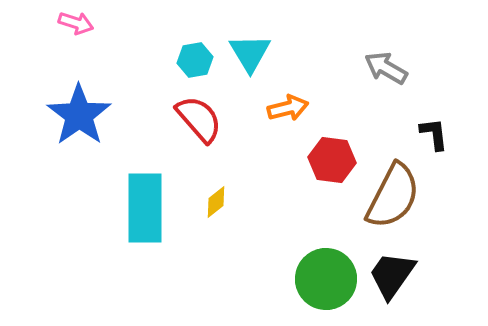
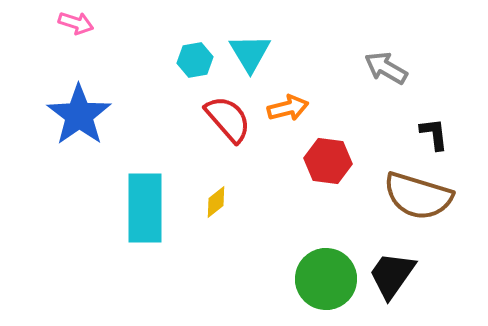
red semicircle: moved 29 px right
red hexagon: moved 4 px left, 1 px down
brown semicircle: moved 25 px right; rotated 80 degrees clockwise
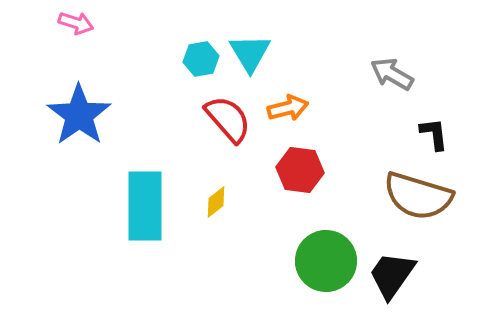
cyan hexagon: moved 6 px right, 1 px up
gray arrow: moved 6 px right, 6 px down
red hexagon: moved 28 px left, 9 px down
cyan rectangle: moved 2 px up
green circle: moved 18 px up
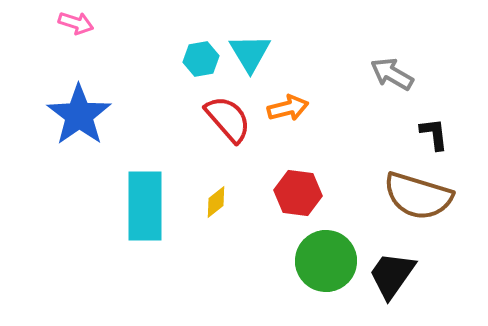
red hexagon: moved 2 px left, 23 px down
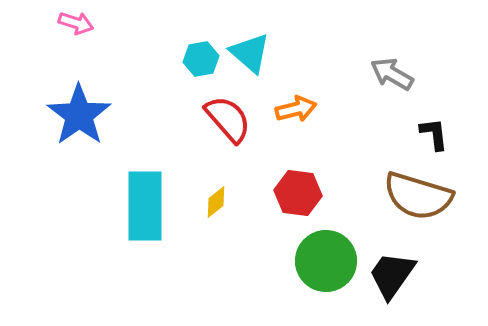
cyan triangle: rotated 18 degrees counterclockwise
orange arrow: moved 8 px right, 1 px down
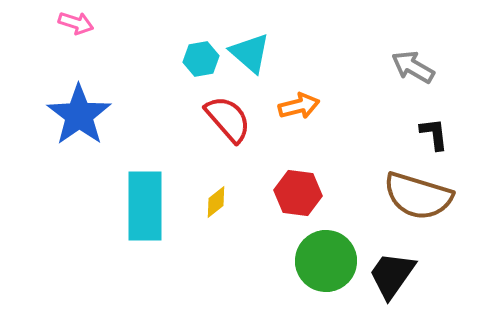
gray arrow: moved 21 px right, 7 px up
orange arrow: moved 3 px right, 3 px up
